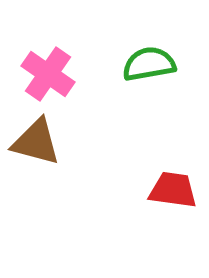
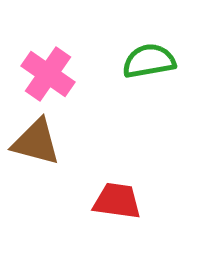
green semicircle: moved 3 px up
red trapezoid: moved 56 px left, 11 px down
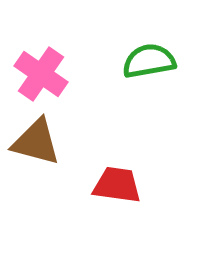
pink cross: moved 7 px left
red trapezoid: moved 16 px up
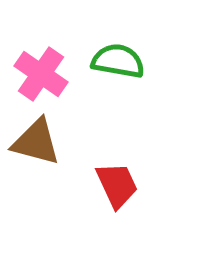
green semicircle: moved 31 px left; rotated 20 degrees clockwise
red trapezoid: rotated 57 degrees clockwise
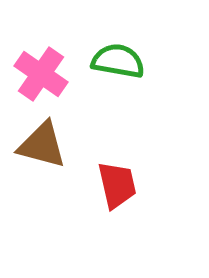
brown triangle: moved 6 px right, 3 px down
red trapezoid: rotated 12 degrees clockwise
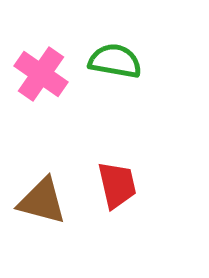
green semicircle: moved 3 px left
brown triangle: moved 56 px down
